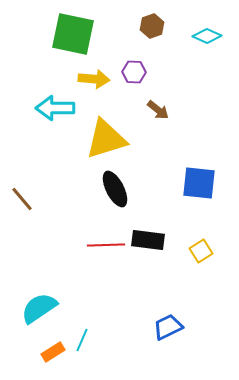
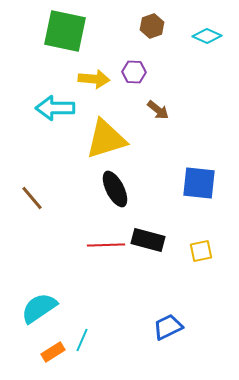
green square: moved 8 px left, 3 px up
brown line: moved 10 px right, 1 px up
black rectangle: rotated 8 degrees clockwise
yellow square: rotated 20 degrees clockwise
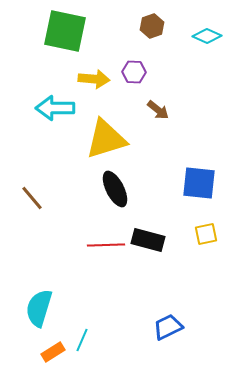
yellow square: moved 5 px right, 17 px up
cyan semicircle: rotated 39 degrees counterclockwise
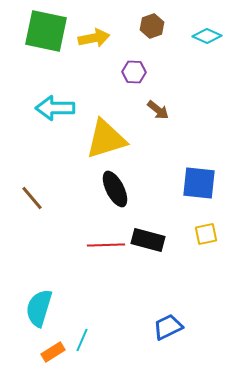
green square: moved 19 px left
yellow arrow: moved 41 px up; rotated 16 degrees counterclockwise
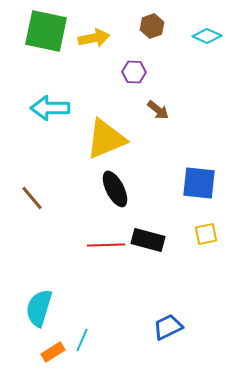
cyan arrow: moved 5 px left
yellow triangle: rotated 6 degrees counterclockwise
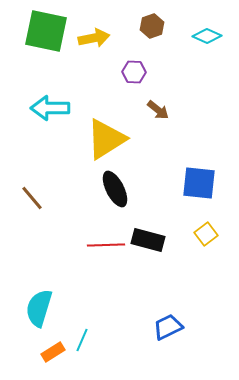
yellow triangle: rotated 9 degrees counterclockwise
yellow square: rotated 25 degrees counterclockwise
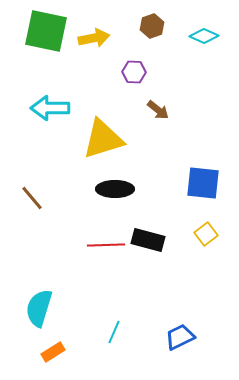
cyan diamond: moved 3 px left
yellow triangle: moved 3 px left; rotated 15 degrees clockwise
blue square: moved 4 px right
black ellipse: rotated 63 degrees counterclockwise
blue trapezoid: moved 12 px right, 10 px down
cyan line: moved 32 px right, 8 px up
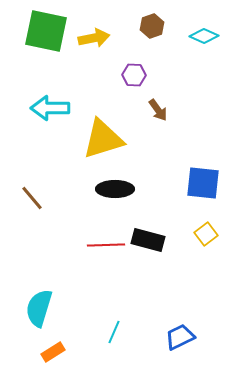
purple hexagon: moved 3 px down
brown arrow: rotated 15 degrees clockwise
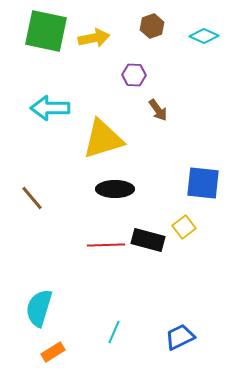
yellow square: moved 22 px left, 7 px up
